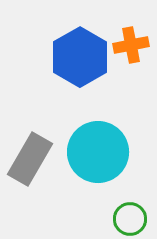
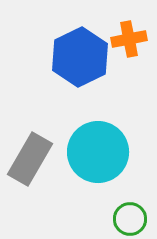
orange cross: moved 2 px left, 6 px up
blue hexagon: rotated 4 degrees clockwise
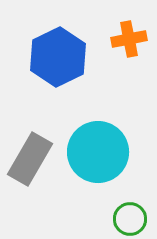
blue hexagon: moved 22 px left
